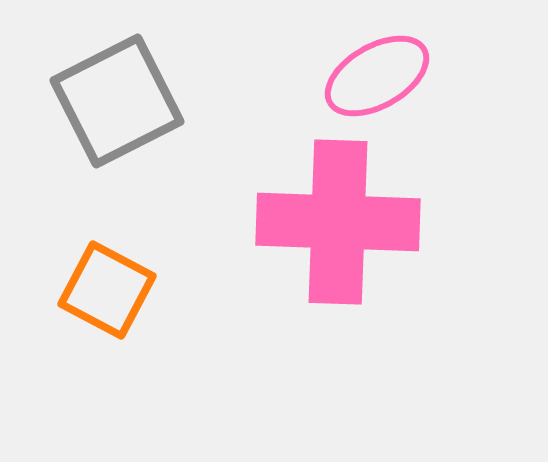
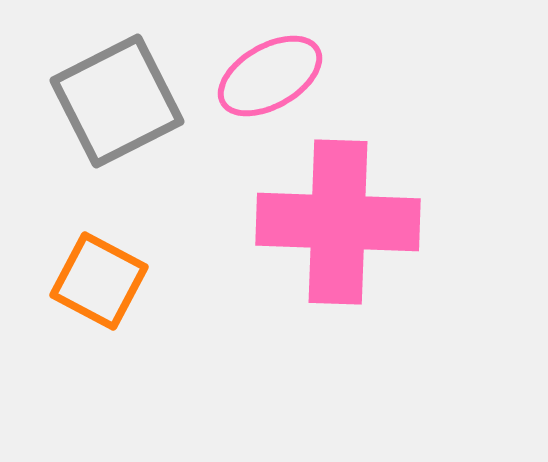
pink ellipse: moved 107 px left
orange square: moved 8 px left, 9 px up
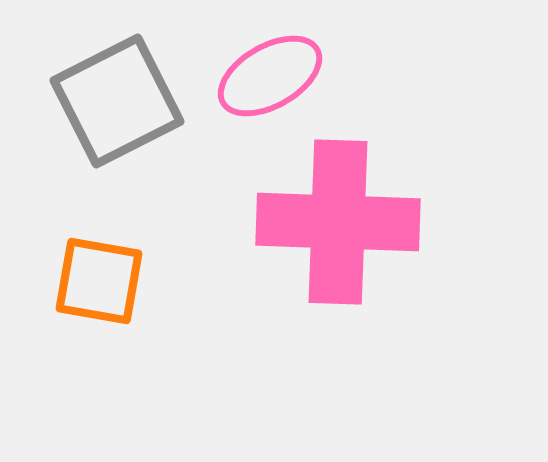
orange square: rotated 18 degrees counterclockwise
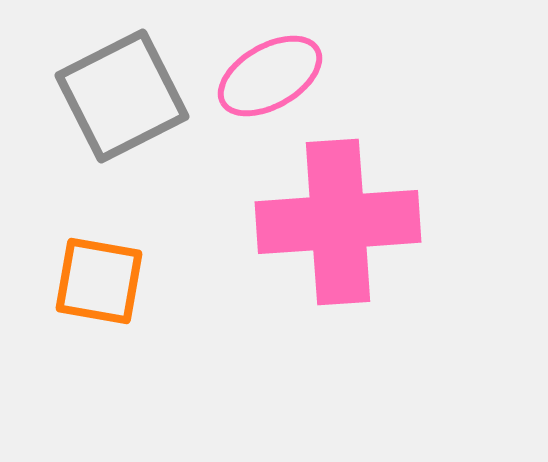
gray square: moved 5 px right, 5 px up
pink cross: rotated 6 degrees counterclockwise
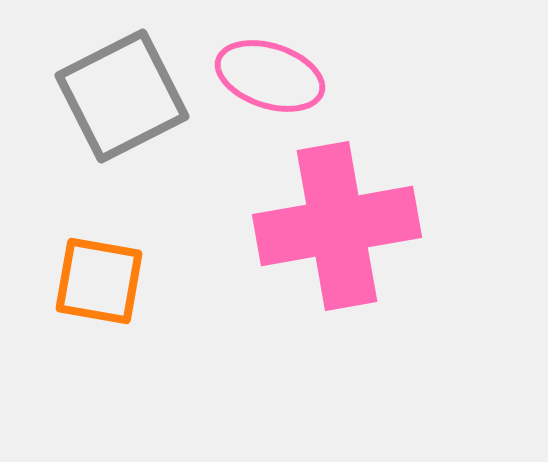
pink ellipse: rotated 48 degrees clockwise
pink cross: moved 1 px left, 4 px down; rotated 6 degrees counterclockwise
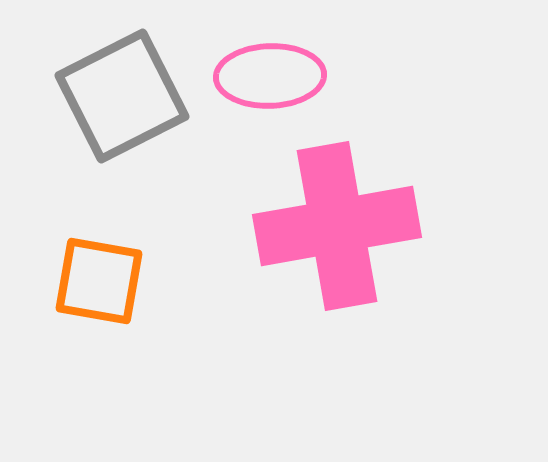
pink ellipse: rotated 20 degrees counterclockwise
